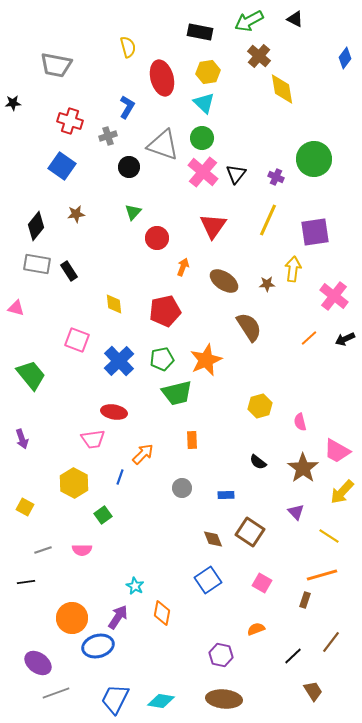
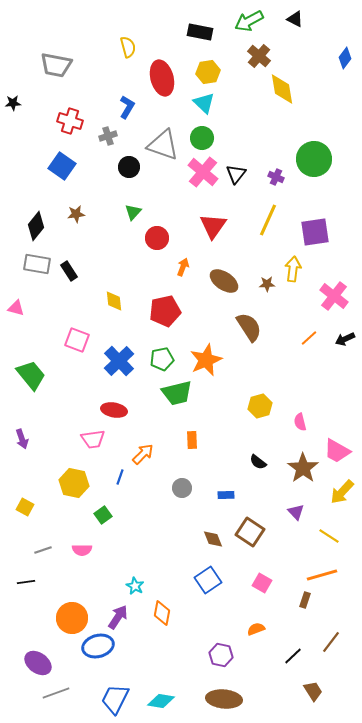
yellow diamond at (114, 304): moved 3 px up
red ellipse at (114, 412): moved 2 px up
yellow hexagon at (74, 483): rotated 16 degrees counterclockwise
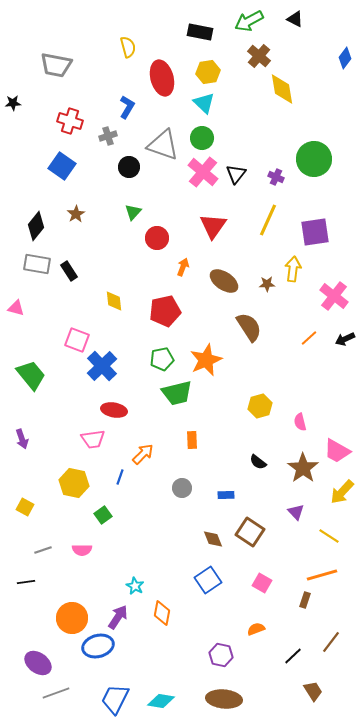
brown star at (76, 214): rotated 24 degrees counterclockwise
blue cross at (119, 361): moved 17 px left, 5 px down
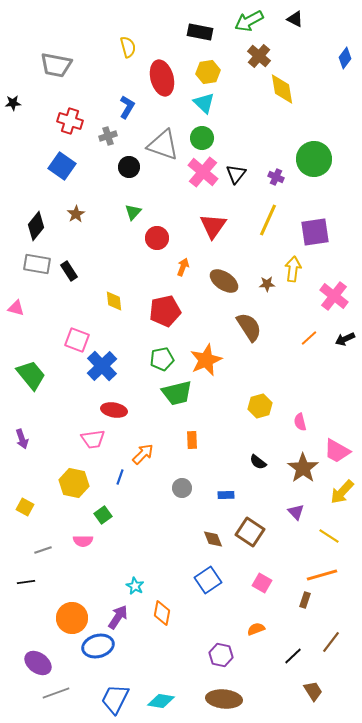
pink semicircle at (82, 550): moved 1 px right, 9 px up
